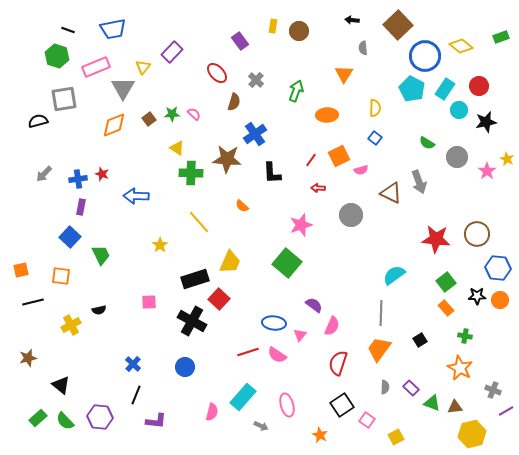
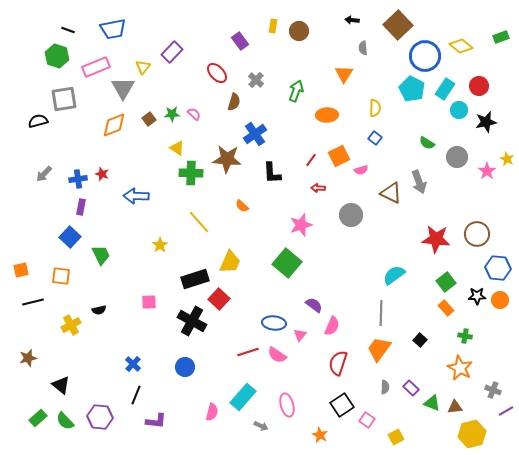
black square at (420, 340): rotated 16 degrees counterclockwise
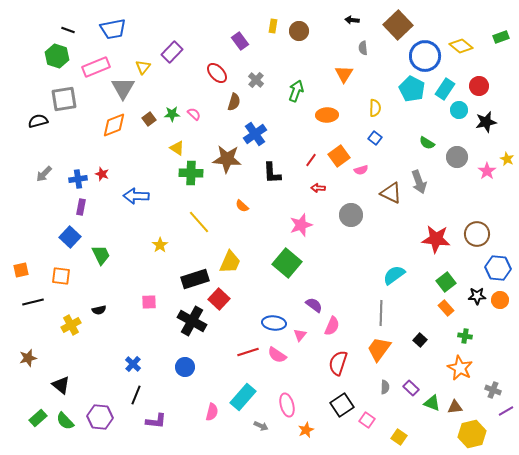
orange square at (339, 156): rotated 10 degrees counterclockwise
orange star at (320, 435): moved 14 px left, 5 px up; rotated 21 degrees clockwise
yellow square at (396, 437): moved 3 px right; rotated 28 degrees counterclockwise
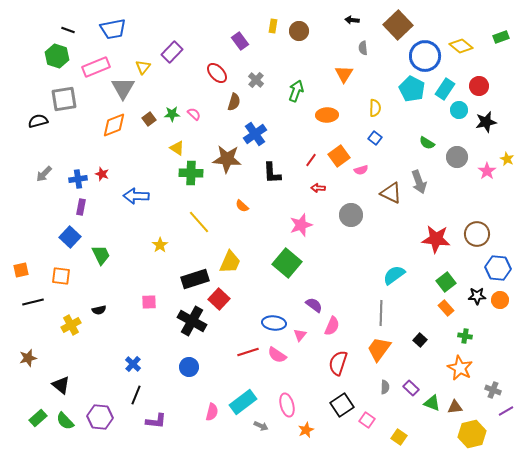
blue circle at (185, 367): moved 4 px right
cyan rectangle at (243, 397): moved 5 px down; rotated 12 degrees clockwise
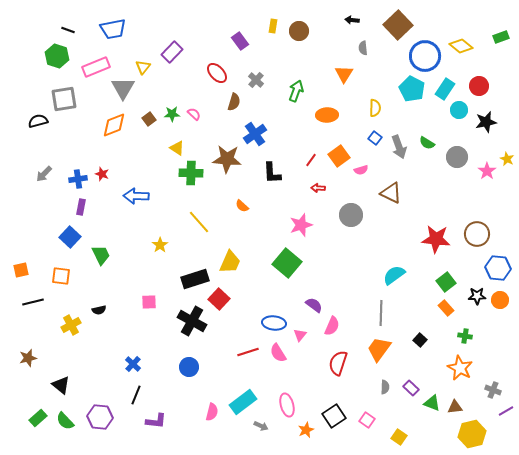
gray arrow at (419, 182): moved 20 px left, 35 px up
pink semicircle at (277, 355): moved 1 px right, 2 px up; rotated 24 degrees clockwise
black square at (342, 405): moved 8 px left, 11 px down
